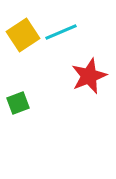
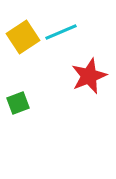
yellow square: moved 2 px down
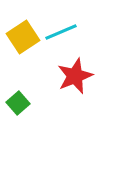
red star: moved 14 px left
green square: rotated 20 degrees counterclockwise
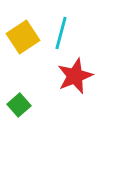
cyan line: moved 1 px down; rotated 52 degrees counterclockwise
green square: moved 1 px right, 2 px down
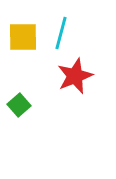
yellow square: rotated 32 degrees clockwise
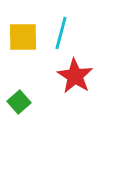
red star: rotated 18 degrees counterclockwise
green square: moved 3 px up
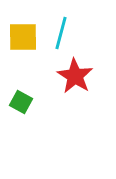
green square: moved 2 px right; rotated 20 degrees counterclockwise
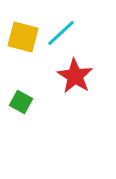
cyan line: rotated 32 degrees clockwise
yellow square: rotated 16 degrees clockwise
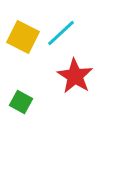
yellow square: rotated 12 degrees clockwise
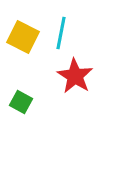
cyan line: rotated 36 degrees counterclockwise
